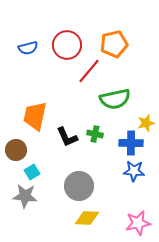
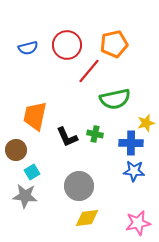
yellow diamond: rotated 10 degrees counterclockwise
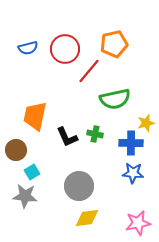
red circle: moved 2 px left, 4 px down
blue star: moved 1 px left, 2 px down
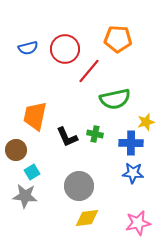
orange pentagon: moved 4 px right, 5 px up; rotated 16 degrees clockwise
yellow star: moved 1 px up
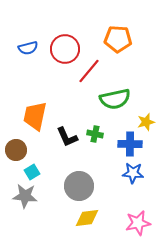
blue cross: moved 1 px left, 1 px down
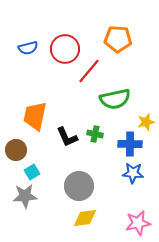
gray star: rotated 10 degrees counterclockwise
yellow diamond: moved 2 px left
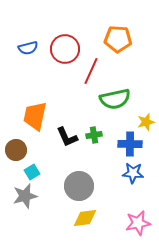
red line: moved 2 px right; rotated 16 degrees counterclockwise
green cross: moved 1 px left, 1 px down; rotated 21 degrees counterclockwise
gray star: rotated 10 degrees counterclockwise
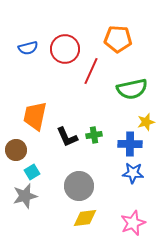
green semicircle: moved 17 px right, 10 px up
pink star: moved 5 px left; rotated 10 degrees counterclockwise
